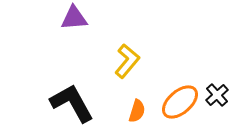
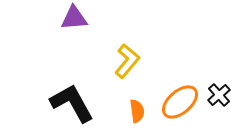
black cross: moved 2 px right
orange semicircle: rotated 25 degrees counterclockwise
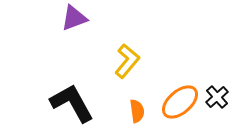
purple triangle: rotated 16 degrees counterclockwise
black cross: moved 2 px left, 2 px down
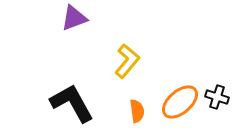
black cross: rotated 30 degrees counterclockwise
